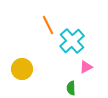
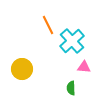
pink triangle: moved 2 px left; rotated 32 degrees clockwise
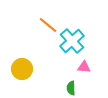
orange line: rotated 24 degrees counterclockwise
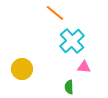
orange line: moved 7 px right, 12 px up
green semicircle: moved 2 px left, 1 px up
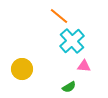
orange line: moved 4 px right, 3 px down
pink triangle: moved 1 px up
green semicircle: rotated 120 degrees counterclockwise
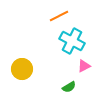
orange line: rotated 66 degrees counterclockwise
cyan cross: rotated 20 degrees counterclockwise
pink triangle: rotated 32 degrees counterclockwise
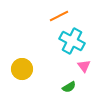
pink triangle: rotated 40 degrees counterclockwise
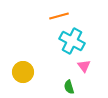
orange line: rotated 12 degrees clockwise
yellow circle: moved 1 px right, 3 px down
green semicircle: rotated 104 degrees clockwise
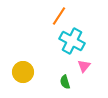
orange line: rotated 42 degrees counterclockwise
pink triangle: rotated 16 degrees clockwise
green semicircle: moved 4 px left, 5 px up
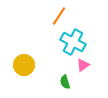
cyan cross: moved 1 px right, 1 px down
pink triangle: moved 1 px left, 1 px up; rotated 16 degrees clockwise
yellow circle: moved 1 px right, 7 px up
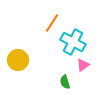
orange line: moved 7 px left, 7 px down
yellow circle: moved 6 px left, 5 px up
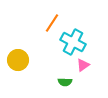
green semicircle: rotated 72 degrees counterclockwise
